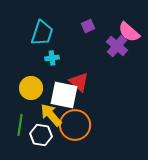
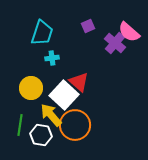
purple cross: moved 2 px left, 3 px up
white square: rotated 32 degrees clockwise
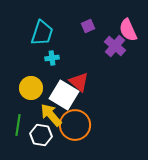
pink semicircle: moved 1 px left, 2 px up; rotated 25 degrees clockwise
purple cross: moved 3 px down
white square: rotated 12 degrees counterclockwise
green line: moved 2 px left
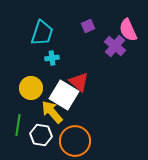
yellow arrow: moved 1 px right, 3 px up
orange circle: moved 16 px down
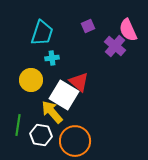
yellow circle: moved 8 px up
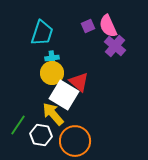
pink semicircle: moved 20 px left, 4 px up
yellow circle: moved 21 px right, 7 px up
yellow arrow: moved 1 px right, 2 px down
green line: rotated 25 degrees clockwise
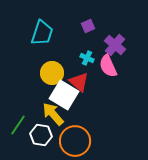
pink semicircle: moved 40 px down
purple cross: moved 1 px up
cyan cross: moved 35 px right; rotated 32 degrees clockwise
